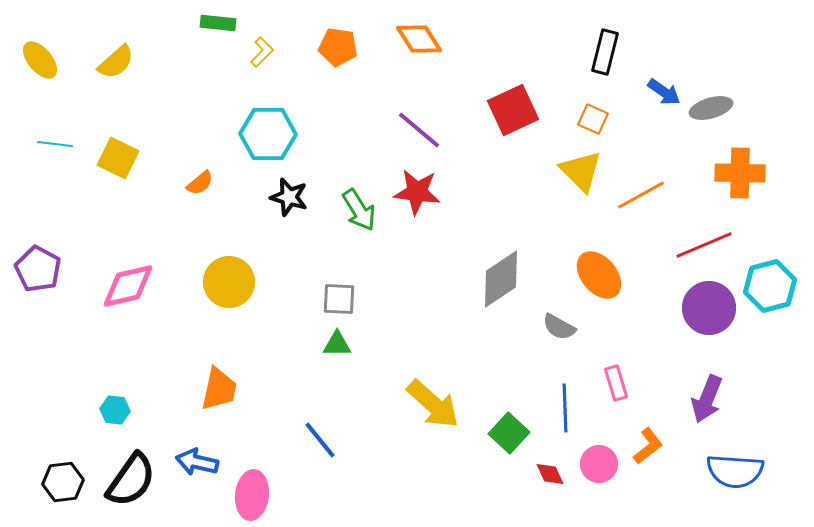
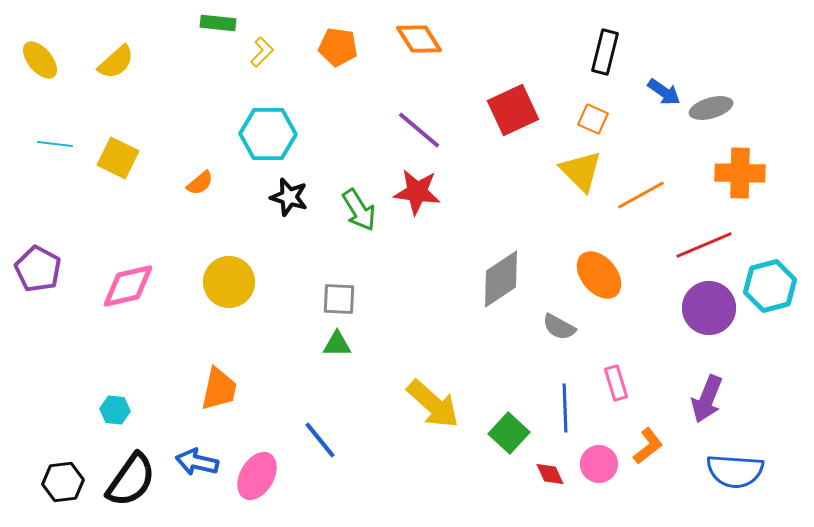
pink ellipse at (252, 495): moved 5 px right, 19 px up; rotated 24 degrees clockwise
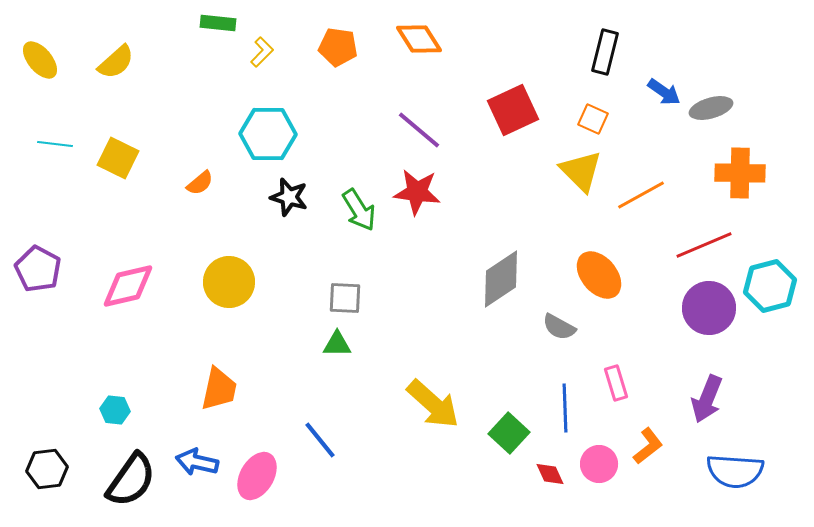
gray square at (339, 299): moved 6 px right, 1 px up
black hexagon at (63, 482): moved 16 px left, 13 px up
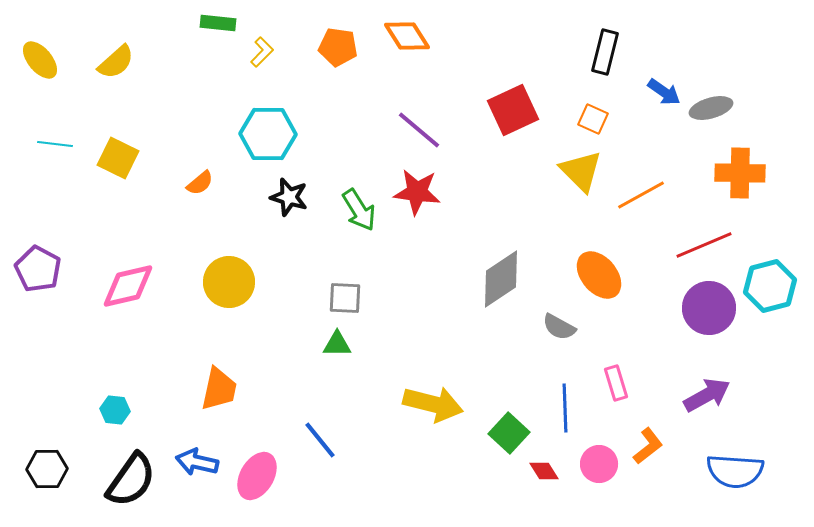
orange diamond at (419, 39): moved 12 px left, 3 px up
purple arrow at (707, 399): moved 4 px up; rotated 141 degrees counterclockwise
yellow arrow at (433, 404): rotated 28 degrees counterclockwise
black hexagon at (47, 469): rotated 6 degrees clockwise
red diamond at (550, 474): moved 6 px left, 3 px up; rotated 8 degrees counterclockwise
